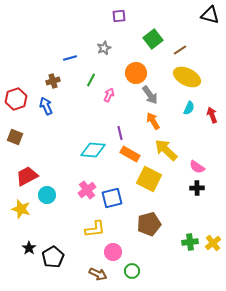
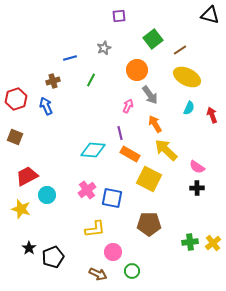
orange circle: moved 1 px right, 3 px up
pink arrow: moved 19 px right, 11 px down
orange arrow: moved 2 px right, 3 px down
blue square: rotated 25 degrees clockwise
brown pentagon: rotated 15 degrees clockwise
black pentagon: rotated 10 degrees clockwise
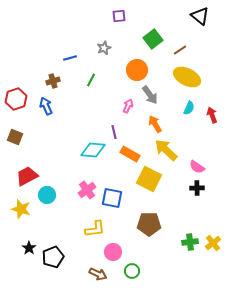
black triangle: moved 10 px left, 1 px down; rotated 24 degrees clockwise
purple line: moved 6 px left, 1 px up
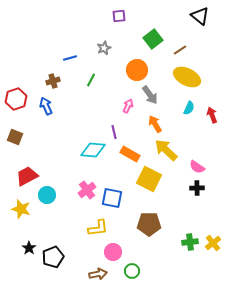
yellow L-shape: moved 3 px right, 1 px up
brown arrow: rotated 36 degrees counterclockwise
